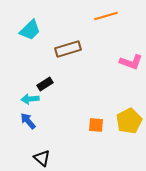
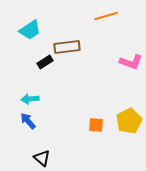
cyan trapezoid: rotated 10 degrees clockwise
brown rectangle: moved 1 px left, 2 px up; rotated 10 degrees clockwise
black rectangle: moved 22 px up
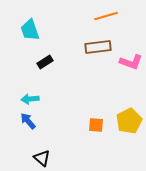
cyan trapezoid: rotated 105 degrees clockwise
brown rectangle: moved 31 px right
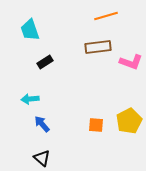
blue arrow: moved 14 px right, 3 px down
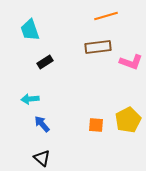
yellow pentagon: moved 1 px left, 1 px up
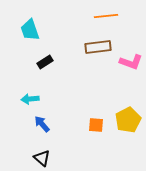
orange line: rotated 10 degrees clockwise
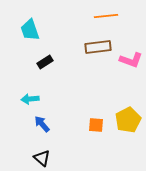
pink L-shape: moved 2 px up
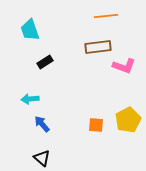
pink L-shape: moved 7 px left, 6 px down
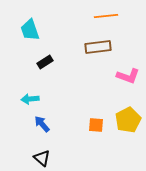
pink L-shape: moved 4 px right, 10 px down
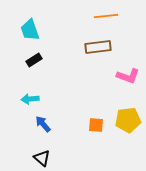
black rectangle: moved 11 px left, 2 px up
yellow pentagon: rotated 20 degrees clockwise
blue arrow: moved 1 px right
